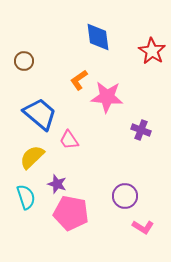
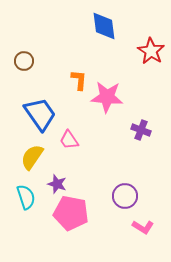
blue diamond: moved 6 px right, 11 px up
red star: moved 1 px left
orange L-shape: rotated 130 degrees clockwise
blue trapezoid: rotated 15 degrees clockwise
yellow semicircle: rotated 12 degrees counterclockwise
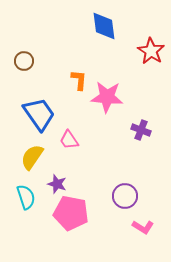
blue trapezoid: moved 1 px left
